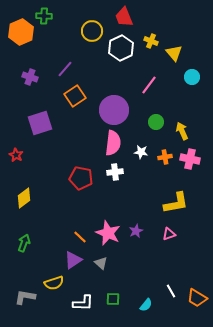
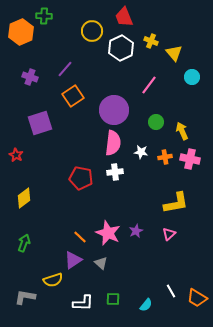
orange square: moved 2 px left
pink triangle: rotated 24 degrees counterclockwise
yellow semicircle: moved 1 px left, 3 px up
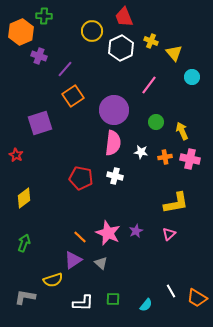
purple cross: moved 9 px right, 21 px up
white cross: moved 4 px down; rotated 21 degrees clockwise
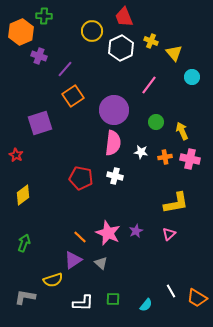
yellow diamond: moved 1 px left, 3 px up
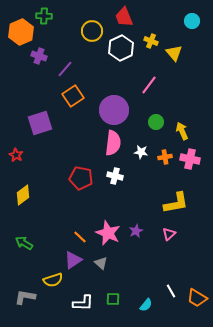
cyan circle: moved 56 px up
green arrow: rotated 78 degrees counterclockwise
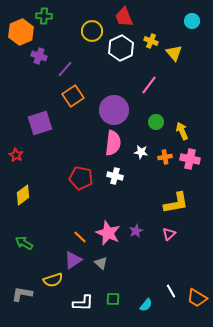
gray L-shape: moved 3 px left, 3 px up
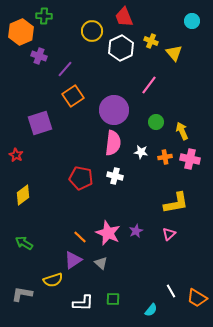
cyan semicircle: moved 5 px right, 5 px down
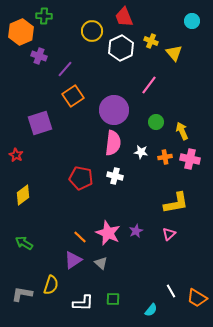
yellow semicircle: moved 2 px left, 5 px down; rotated 54 degrees counterclockwise
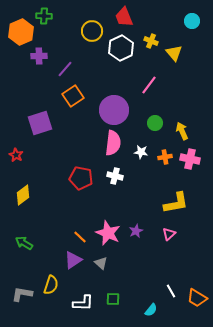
purple cross: rotated 21 degrees counterclockwise
green circle: moved 1 px left, 1 px down
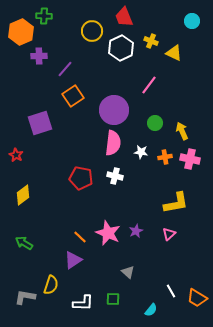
yellow triangle: rotated 24 degrees counterclockwise
gray triangle: moved 27 px right, 9 px down
gray L-shape: moved 3 px right, 3 px down
